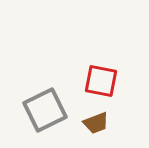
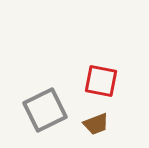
brown trapezoid: moved 1 px down
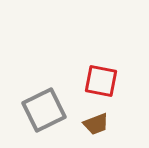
gray square: moved 1 px left
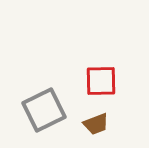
red square: rotated 12 degrees counterclockwise
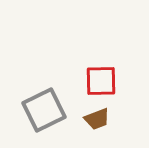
brown trapezoid: moved 1 px right, 5 px up
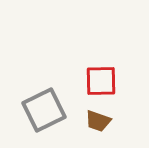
brown trapezoid: moved 1 px right, 2 px down; rotated 40 degrees clockwise
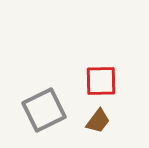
brown trapezoid: rotated 72 degrees counterclockwise
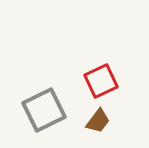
red square: rotated 24 degrees counterclockwise
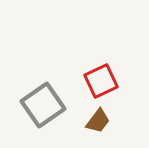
gray square: moved 1 px left, 5 px up; rotated 9 degrees counterclockwise
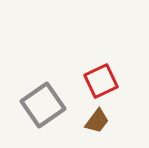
brown trapezoid: moved 1 px left
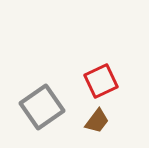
gray square: moved 1 px left, 2 px down
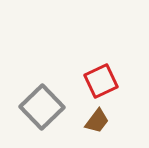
gray square: rotated 9 degrees counterclockwise
